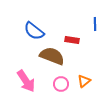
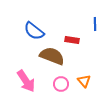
orange triangle: rotated 32 degrees counterclockwise
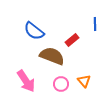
red rectangle: rotated 48 degrees counterclockwise
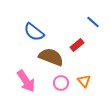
blue line: moved 2 px left, 2 px up; rotated 48 degrees counterclockwise
blue semicircle: moved 1 px down
red rectangle: moved 5 px right, 5 px down
brown semicircle: moved 1 px left, 1 px down
pink circle: moved 1 px up
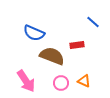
blue semicircle: moved 1 px down; rotated 15 degrees counterclockwise
red rectangle: rotated 32 degrees clockwise
brown semicircle: moved 1 px right, 1 px up
orange triangle: rotated 24 degrees counterclockwise
